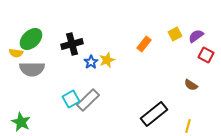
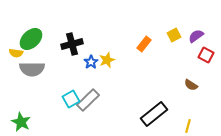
yellow square: moved 1 px left, 1 px down
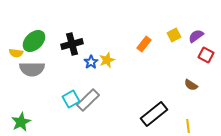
green ellipse: moved 3 px right, 2 px down
green star: rotated 18 degrees clockwise
yellow line: rotated 24 degrees counterclockwise
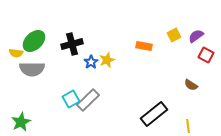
orange rectangle: moved 2 px down; rotated 63 degrees clockwise
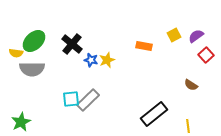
black cross: rotated 35 degrees counterclockwise
red square: rotated 21 degrees clockwise
blue star: moved 2 px up; rotated 24 degrees counterclockwise
cyan square: rotated 24 degrees clockwise
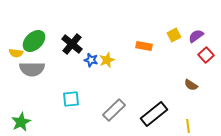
gray rectangle: moved 26 px right, 10 px down
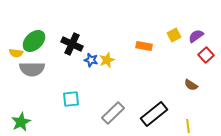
black cross: rotated 15 degrees counterclockwise
gray rectangle: moved 1 px left, 3 px down
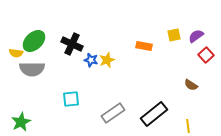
yellow square: rotated 16 degrees clockwise
gray rectangle: rotated 10 degrees clockwise
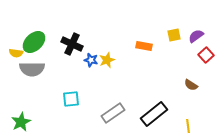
green ellipse: moved 1 px down
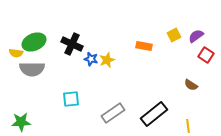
yellow square: rotated 16 degrees counterclockwise
green ellipse: rotated 20 degrees clockwise
red square: rotated 14 degrees counterclockwise
blue star: moved 1 px up
green star: rotated 24 degrees clockwise
